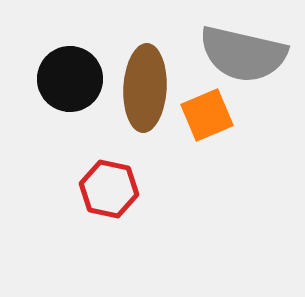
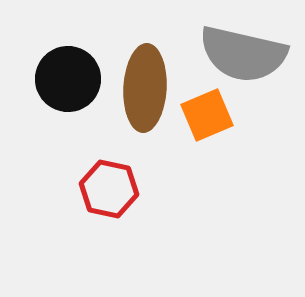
black circle: moved 2 px left
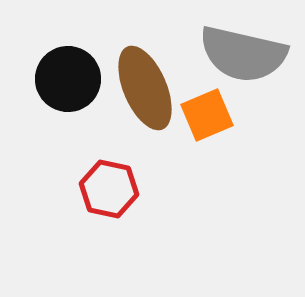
brown ellipse: rotated 26 degrees counterclockwise
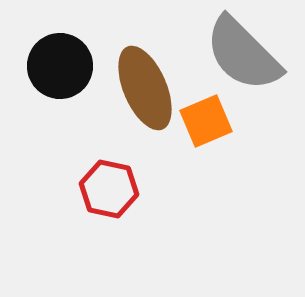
gray semicircle: rotated 32 degrees clockwise
black circle: moved 8 px left, 13 px up
orange square: moved 1 px left, 6 px down
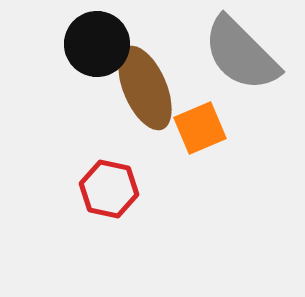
gray semicircle: moved 2 px left
black circle: moved 37 px right, 22 px up
orange square: moved 6 px left, 7 px down
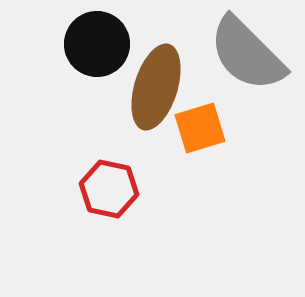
gray semicircle: moved 6 px right
brown ellipse: moved 11 px right, 1 px up; rotated 40 degrees clockwise
orange square: rotated 6 degrees clockwise
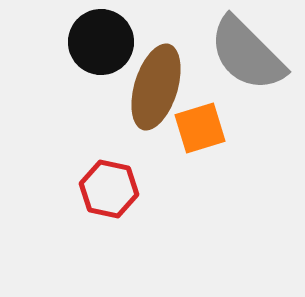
black circle: moved 4 px right, 2 px up
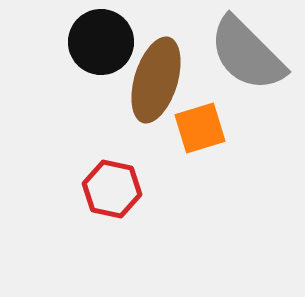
brown ellipse: moved 7 px up
red hexagon: moved 3 px right
